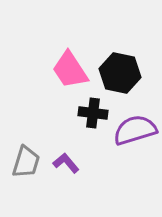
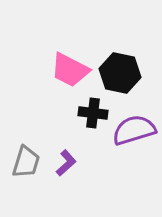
pink trapezoid: rotated 30 degrees counterclockwise
purple semicircle: moved 1 px left
purple L-shape: rotated 88 degrees clockwise
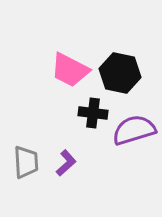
gray trapezoid: rotated 20 degrees counterclockwise
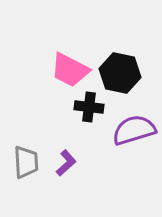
black cross: moved 4 px left, 6 px up
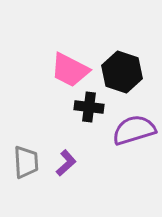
black hexagon: moved 2 px right, 1 px up; rotated 6 degrees clockwise
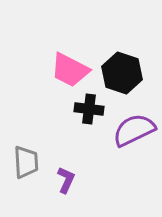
black hexagon: moved 1 px down
black cross: moved 2 px down
purple semicircle: rotated 9 degrees counterclockwise
purple L-shape: moved 17 px down; rotated 24 degrees counterclockwise
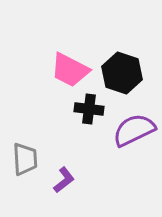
gray trapezoid: moved 1 px left, 3 px up
purple L-shape: moved 2 px left; rotated 28 degrees clockwise
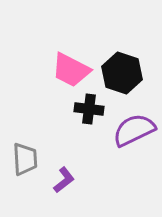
pink trapezoid: moved 1 px right
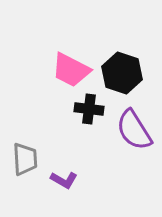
purple semicircle: rotated 96 degrees counterclockwise
purple L-shape: rotated 68 degrees clockwise
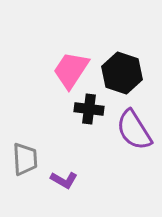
pink trapezoid: rotated 96 degrees clockwise
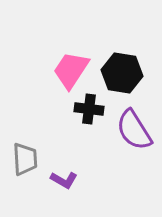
black hexagon: rotated 9 degrees counterclockwise
